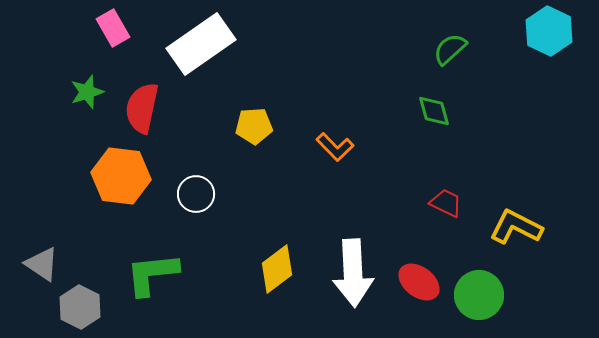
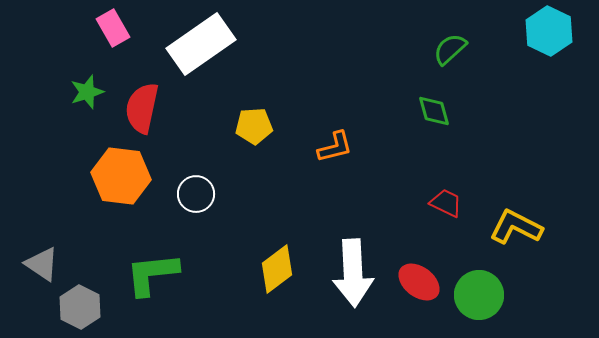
orange L-shape: rotated 60 degrees counterclockwise
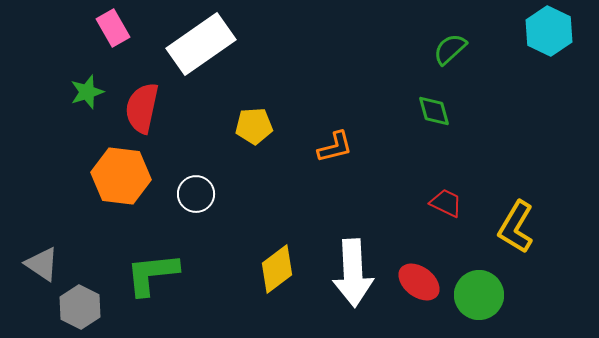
yellow L-shape: rotated 86 degrees counterclockwise
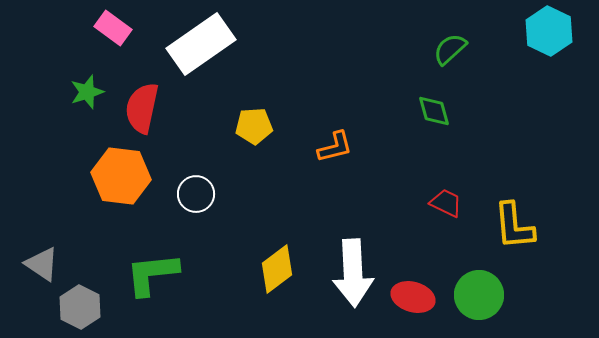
pink rectangle: rotated 24 degrees counterclockwise
yellow L-shape: moved 2 px left, 1 px up; rotated 36 degrees counterclockwise
red ellipse: moved 6 px left, 15 px down; rotated 21 degrees counterclockwise
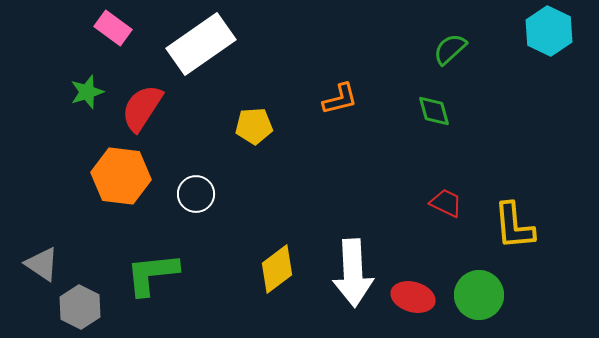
red semicircle: rotated 21 degrees clockwise
orange L-shape: moved 5 px right, 48 px up
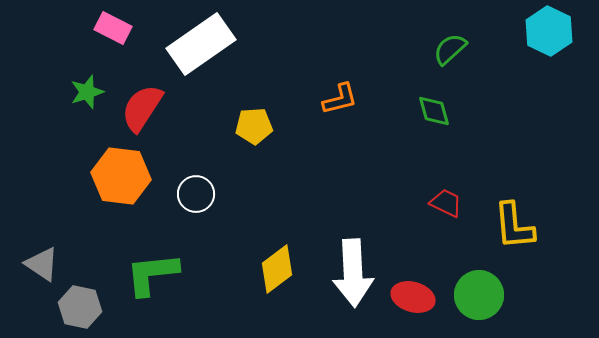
pink rectangle: rotated 9 degrees counterclockwise
gray hexagon: rotated 15 degrees counterclockwise
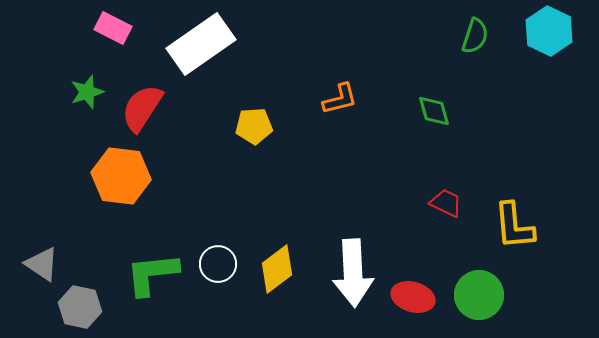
green semicircle: moved 25 px right, 13 px up; rotated 150 degrees clockwise
white circle: moved 22 px right, 70 px down
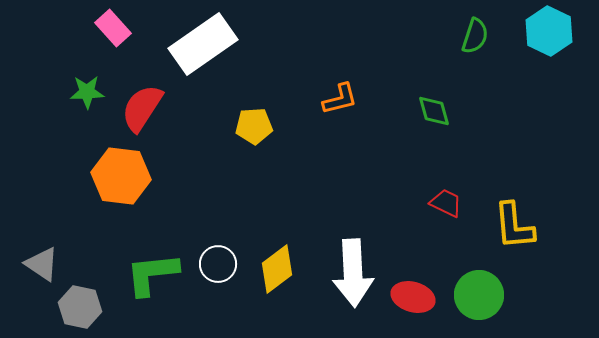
pink rectangle: rotated 21 degrees clockwise
white rectangle: moved 2 px right
green star: rotated 16 degrees clockwise
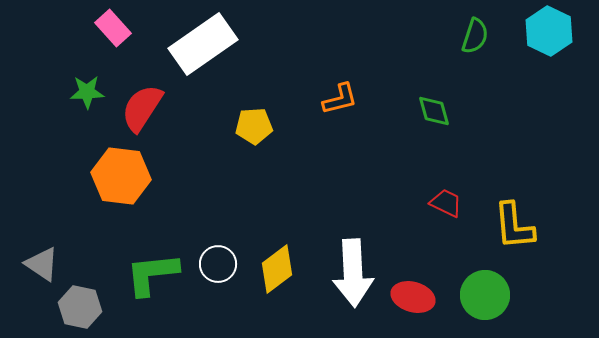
green circle: moved 6 px right
